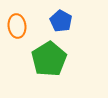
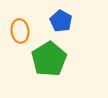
orange ellipse: moved 3 px right, 5 px down
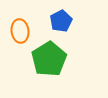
blue pentagon: rotated 15 degrees clockwise
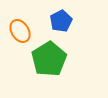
orange ellipse: rotated 25 degrees counterclockwise
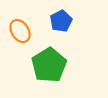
green pentagon: moved 6 px down
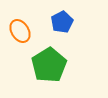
blue pentagon: moved 1 px right, 1 px down
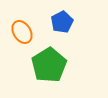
orange ellipse: moved 2 px right, 1 px down
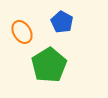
blue pentagon: rotated 15 degrees counterclockwise
